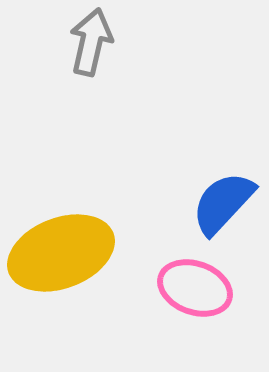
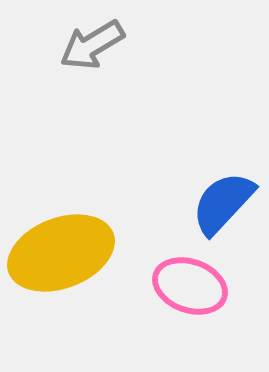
gray arrow: moved 1 px right, 3 px down; rotated 134 degrees counterclockwise
pink ellipse: moved 5 px left, 2 px up
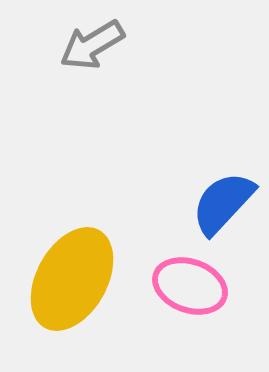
yellow ellipse: moved 11 px right, 26 px down; rotated 40 degrees counterclockwise
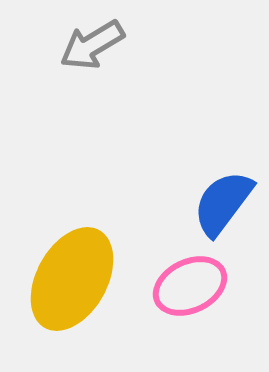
blue semicircle: rotated 6 degrees counterclockwise
pink ellipse: rotated 46 degrees counterclockwise
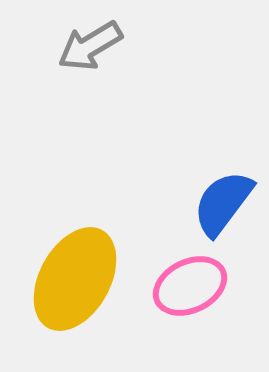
gray arrow: moved 2 px left, 1 px down
yellow ellipse: moved 3 px right
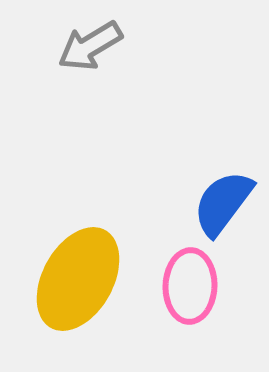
yellow ellipse: moved 3 px right
pink ellipse: rotated 62 degrees counterclockwise
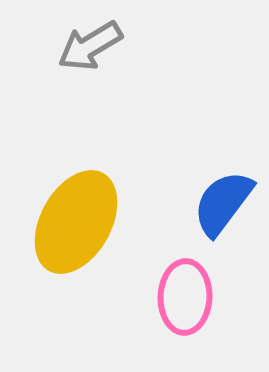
yellow ellipse: moved 2 px left, 57 px up
pink ellipse: moved 5 px left, 11 px down
